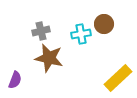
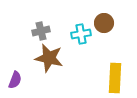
brown circle: moved 1 px up
yellow rectangle: moved 3 px left; rotated 44 degrees counterclockwise
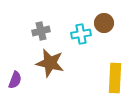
brown star: moved 1 px right, 5 px down
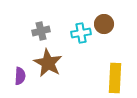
brown circle: moved 1 px down
cyan cross: moved 1 px up
brown star: moved 2 px left; rotated 16 degrees clockwise
purple semicircle: moved 5 px right, 4 px up; rotated 18 degrees counterclockwise
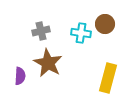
brown circle: moved 1 px right
cyan cross: rotated 18 degrees clockwise
yellow rectangle: moved 7 px left; rotated 12 degrees clockwise
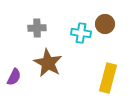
gray cross: moved 4 px left, 3 px up; rotated 12 degrees clockwise
purple semicircle: moved 6 px left, 1 px down; rotated 24 degrees clockwise
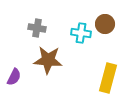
gray cross: rotated 12 degrees clockwise
brown star: moved 3 px up; rotated 24 degrees counterclockwise
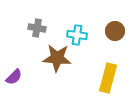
brown circle: moved 10 px right, 7 px down
cyan cross: moved 4 px left, 2 px down
brown star: moved 9 px right, 2 px up
purple semicircle: rotated 18 degrees clockwise
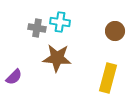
cyan cross: moved 17 px left, 13 px up
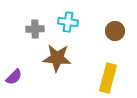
cyan cross: moved 8 px right
gray cross: moved 2 px left, 1 px down; rotated 12 degrees counterclockwise
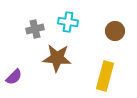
gray cross: rotated 12 degrees counterclockwise
yellow rectangle: moved 3 px left, 2 px up
